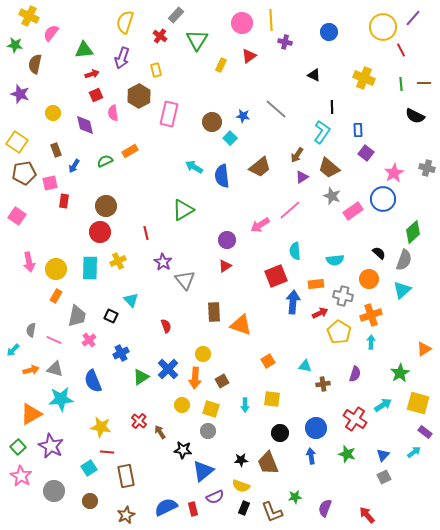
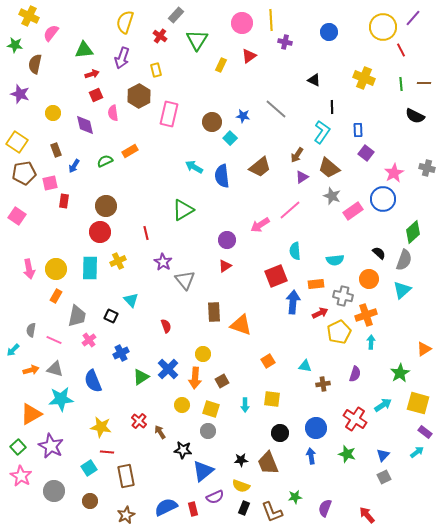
black triangle at (314, 75): moved 5 px down
pink arrow at (29, 262): moved 7 px down
orange cross at (371, 315): moved 5 px left
yellow pentagon at (339, 332): rotated 15 degrees clockwise
cyan arrow at (414, 452): moved 3 px right
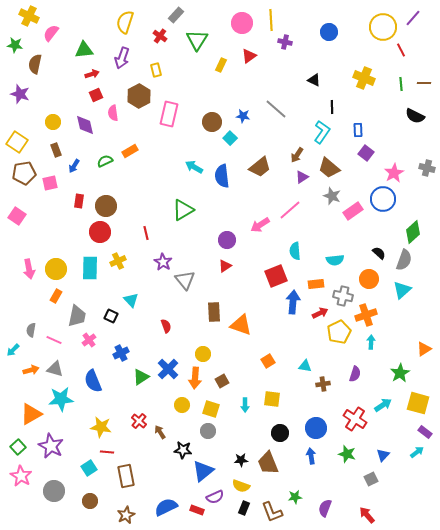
yellow circle at (53, 113): moved 9 px down
red rectangle at (64, 201): moved 15 px right
gray square at (384, 477): moved 13 px left, 2 px down
red rectangle at (193, 509): moved 4 px right, 1 px down; rotated 56 degrees counterclockwise
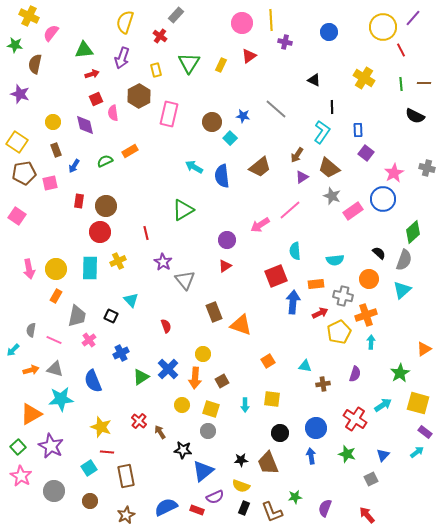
green triangle at (197, 40): moved 8 px left, 23 px down
yellow cross at (364, 78): rotated 10 degrees clockwise
red square at (96, 95): moved 4 px down
brown rectangle at (214, 312): rotated 18 degrees counterclockwise
yellow star at (101, 427): rotated 10 degrees clockwise
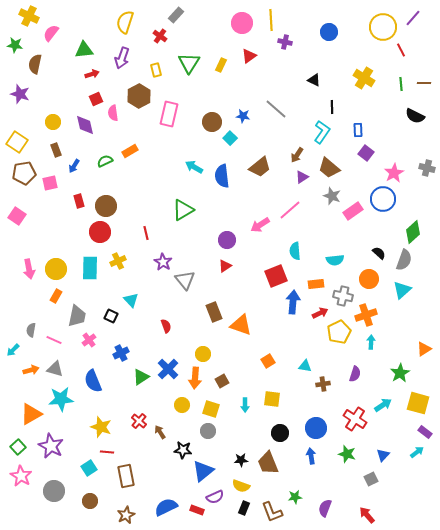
red rectangle at (79, 201): rotated 24 degrees counterclockwise
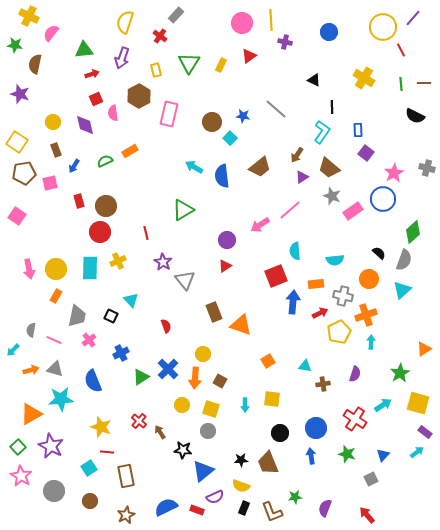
brown square at (222, 381): moved 2 px left; rotated 32 degrees counterclockwise
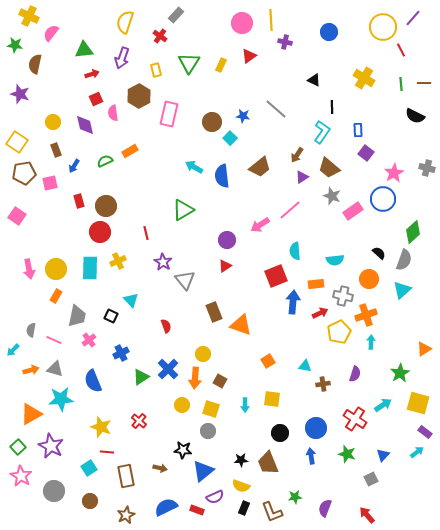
brown arrow at (160, 432): moved 36 px down; rotated 136 degrees clockwise
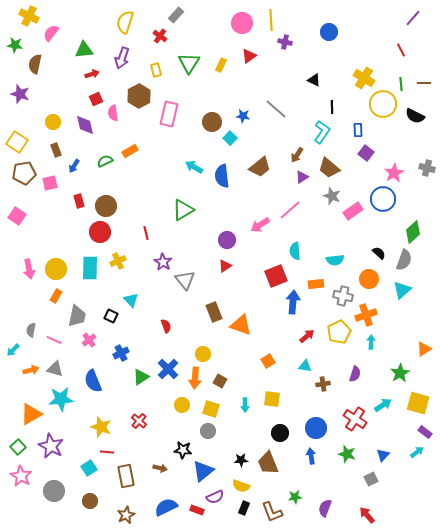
yellow circle at (383, 27): moved 77 px down
red arrow at (320, 313): moved 13 px left, 23 px down; rotated 14 degrees counterclockwise
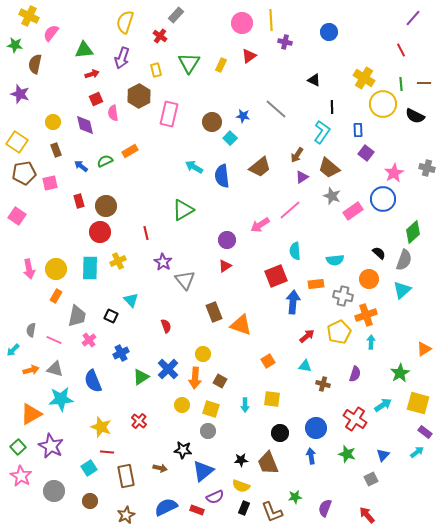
blue arrow at (74, 166): moved 7 px right; rotated 96 degrees clockwise
brown cross at (323, 384): rotated 24 degrees clockwise
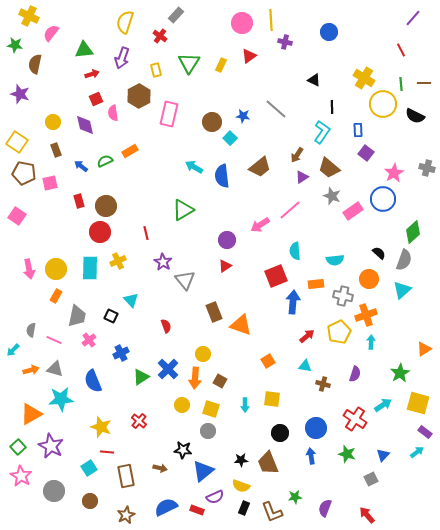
brown pentagon at (24, 173): rotated 20 degrees clockwise
